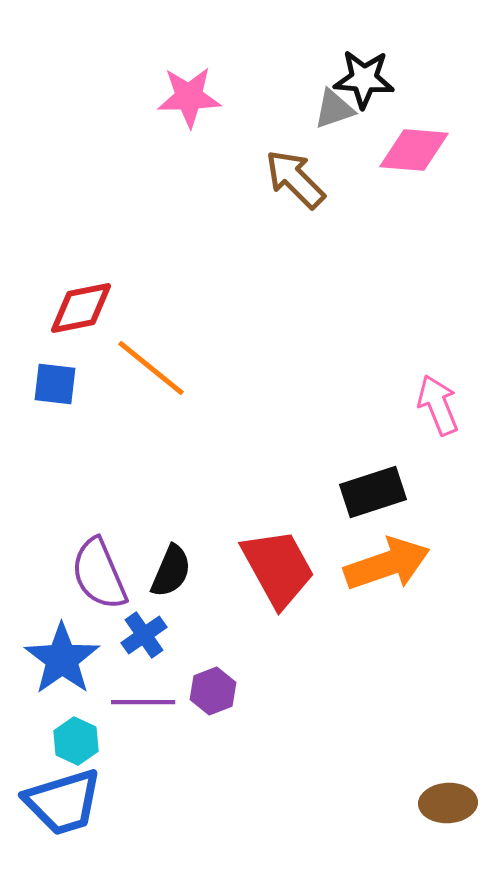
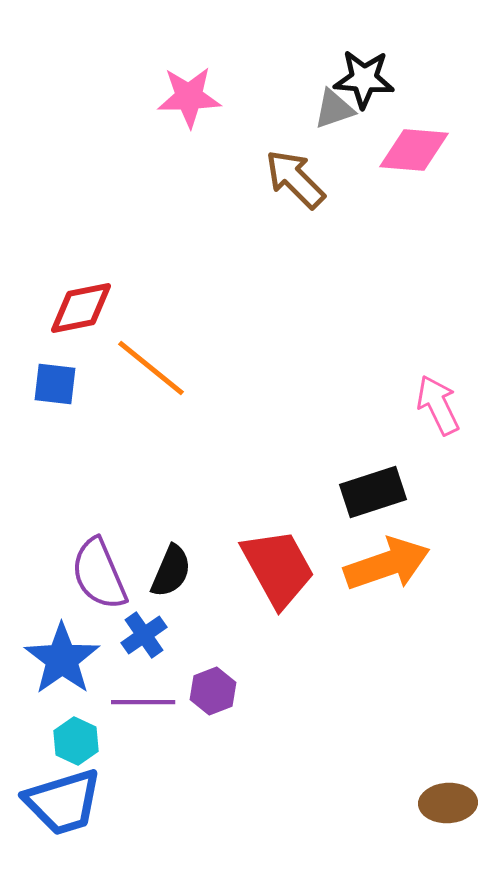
pink arrow: rotated 4 degrees counterclockwise
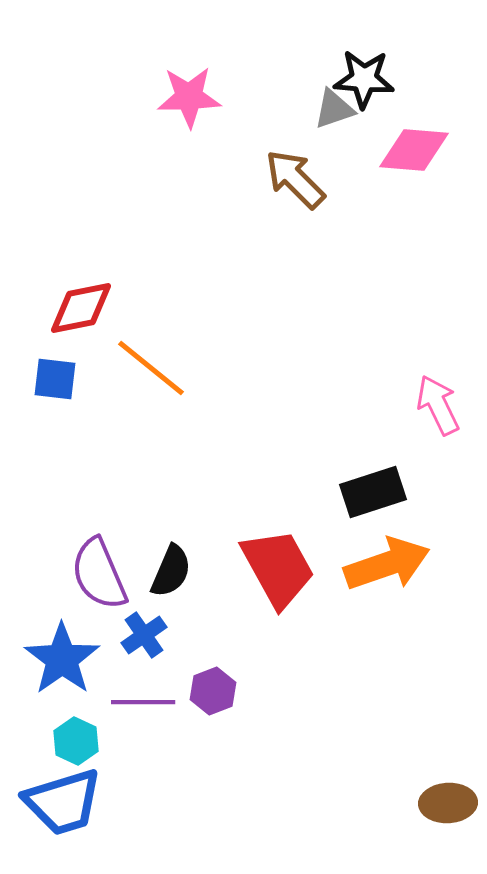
blue square: moved 5 px up
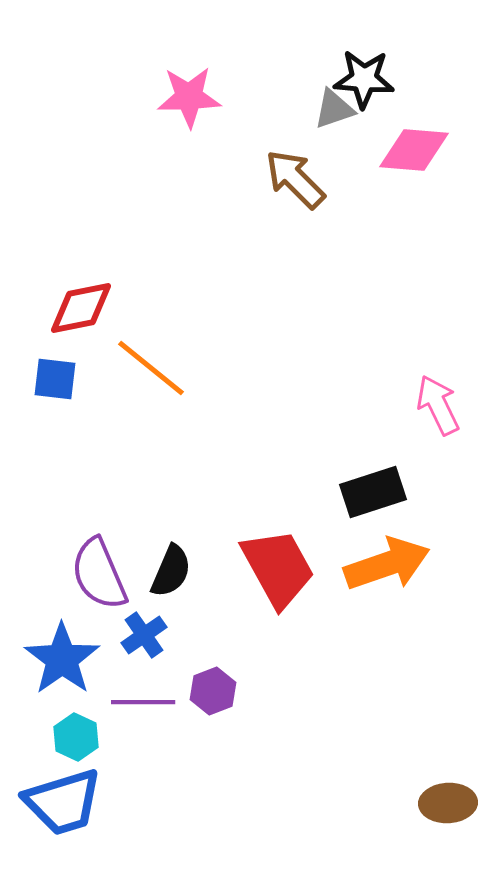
cyan hexagon: moved 4 px up
